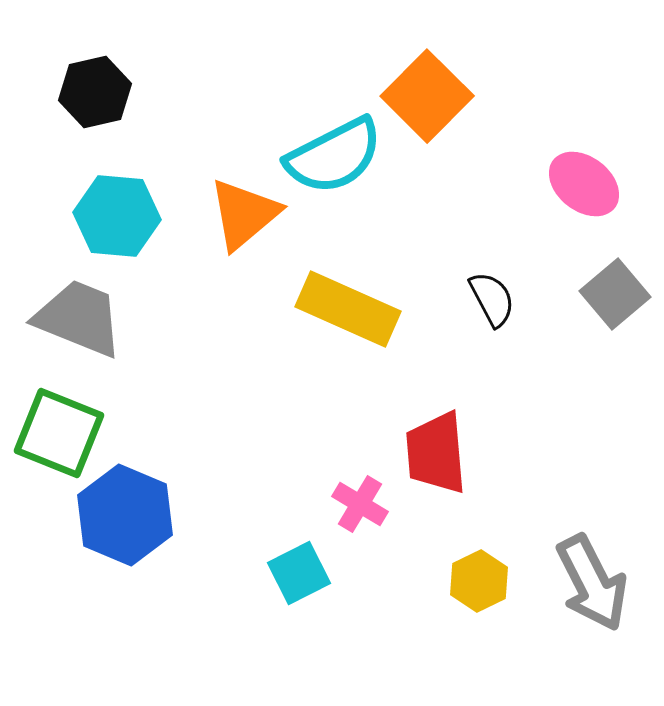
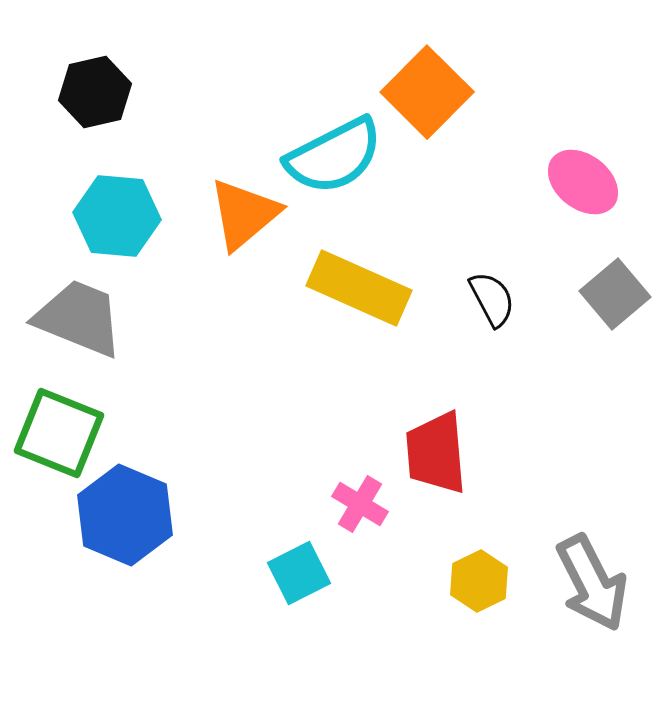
orange square: moved 4 px up
pink ellipse: moved 1 px left, 2 px up
yellow rectangle: moved 11 px right, 21 px up
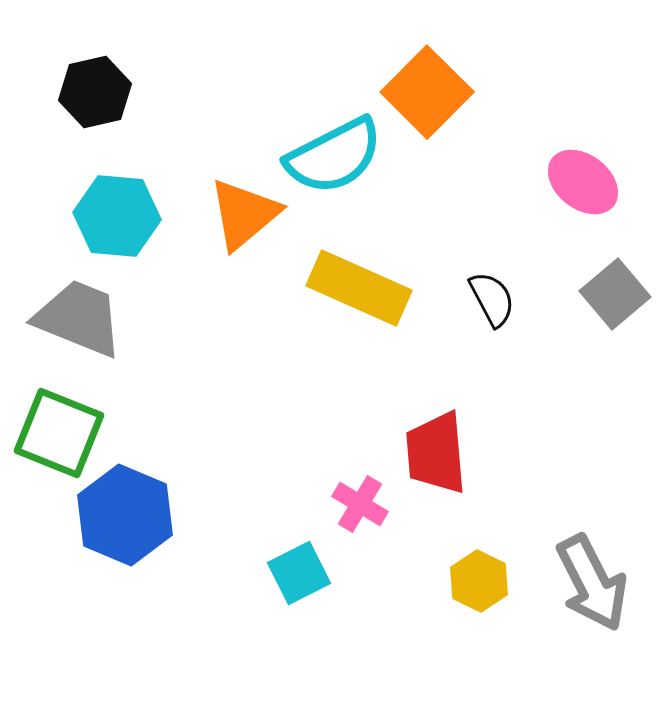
yellow hexagon: rotated 8 degrees counterclockwise
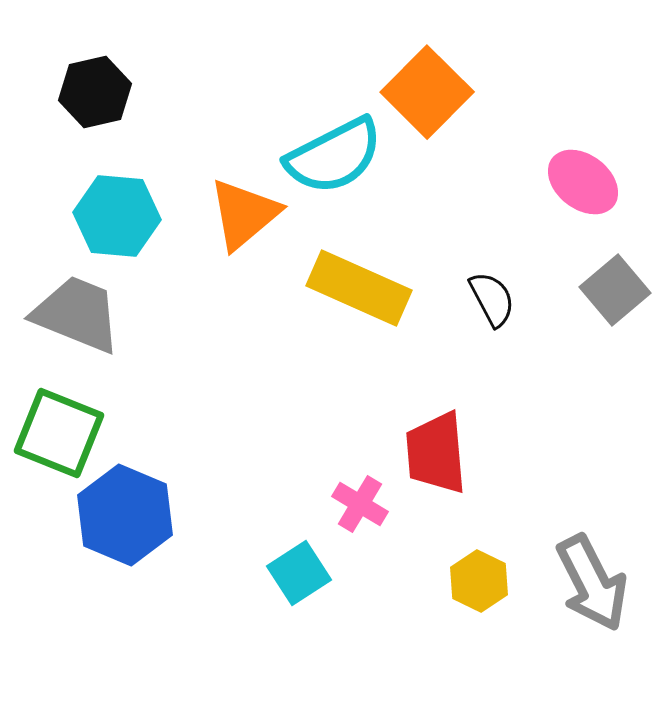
gray square: moved 4 px up
gray trapezoid: moved 2 px left, 4 px up
cyan square: rotated 6 degrees counterclockwise
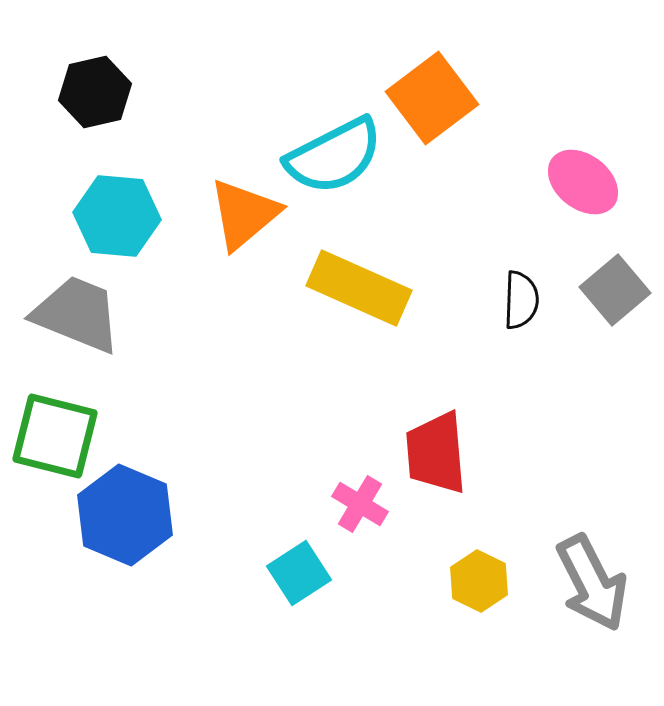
orange square: moved 5 px right, 6 px down; rotated 8 degrees clockwise
black semicircle: moved 29 px right, 1 px down; rotated 30 degrees clockwise
green square: moved 4 px left, 3 px down; rotated 8 degrees counterclockwise
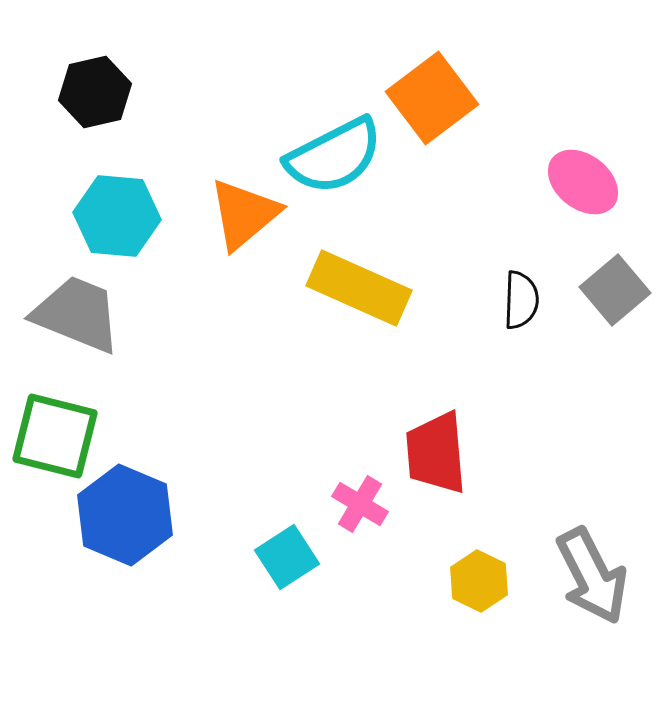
cyan square: moved 12 px left, 16 px up
gray arrow: moved 7 px up
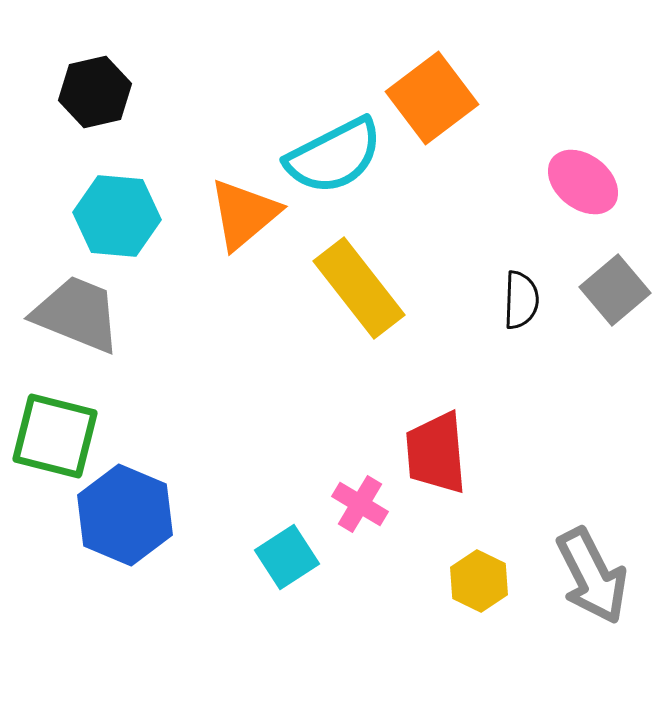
yellow rectangle: rotated 28 degrees clockwise
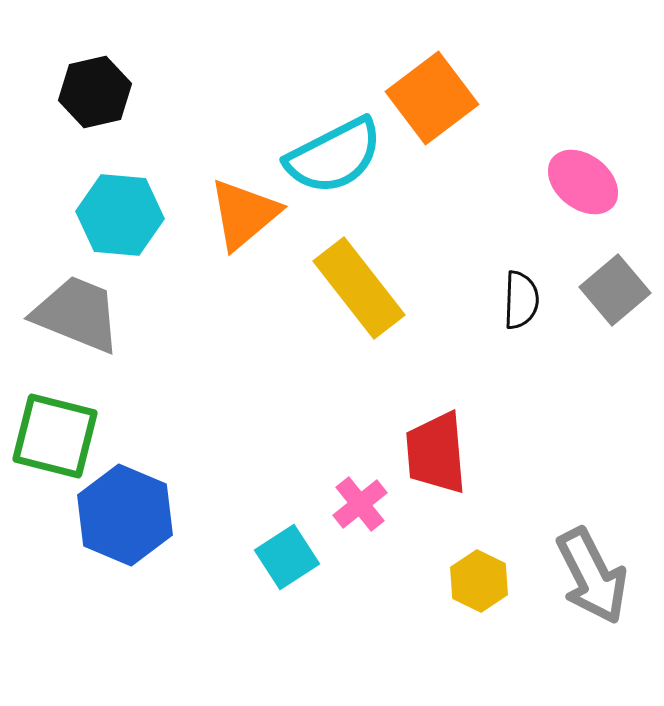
cyan hexagon: moved 3 px right, 1 px up
pink cross: rotated 20 degrees clockwise
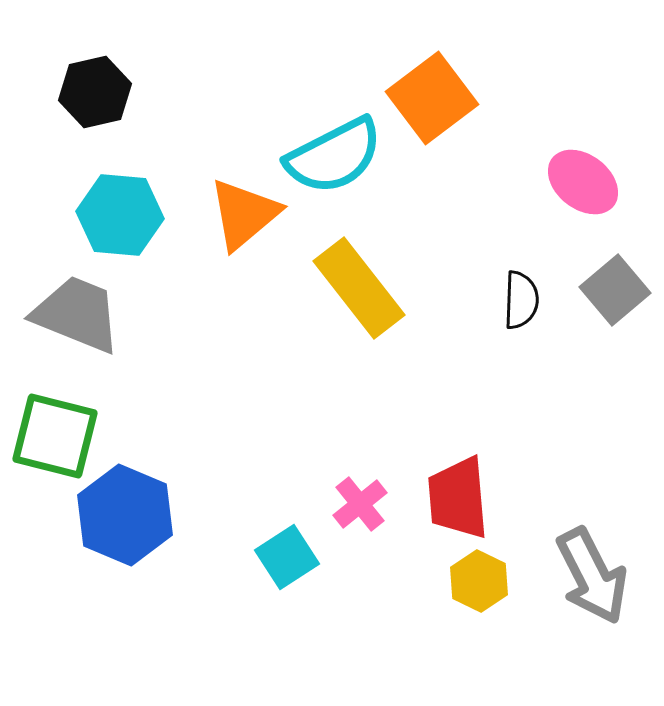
red trapezoid: moved 22 px right, 45 px down
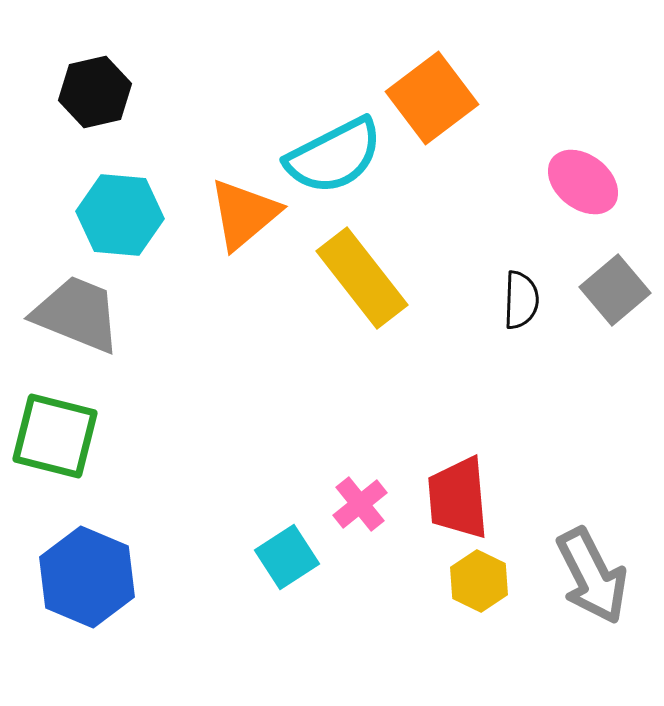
yellow rectangle: moved 3 px right, 10 px up
blue hexagon: moved 38 px left, 62 px down
